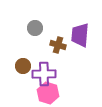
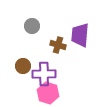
gray circle: moved 3 px left, 2 px up
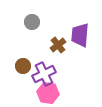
gray circle: moved 4 px up
brown cross: rotated 35 degrees clockwise
purple cross: rotated 25 degrees counterclockwise
pink hexagon: rotated 10 degrees counterclockwise
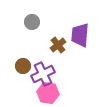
purple cross: moved 1 px left
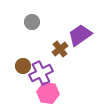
purple trapezoid: rotated 50 degrees clockwise
brown cross: moved 2 px right, 4 px down
purple cross: moved 2 px left, 1 px up
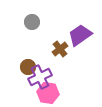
brown circle: moved 5 px right, 1 px down
purple cross: moved 1 px left, 4 px down
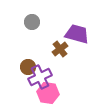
purple trapezoid: moved 3 px left, 1 px up; rotated 50 degrees clockwise
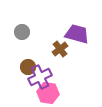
gray circle: moved 10 px left, 10 px down
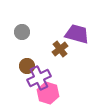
brown circle: moved 1 px left, 1 px up
purple cross: moved 1 px left, 1 px down
pink hexagon: rotated 10 degrees clockwise
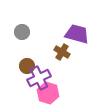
brown cross: moved 2 px right, 3 px down; rotated 21 degrees counterclockwise
